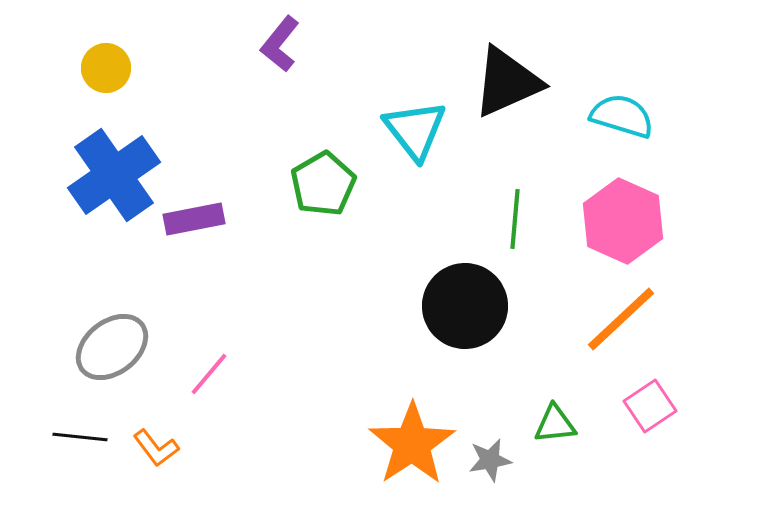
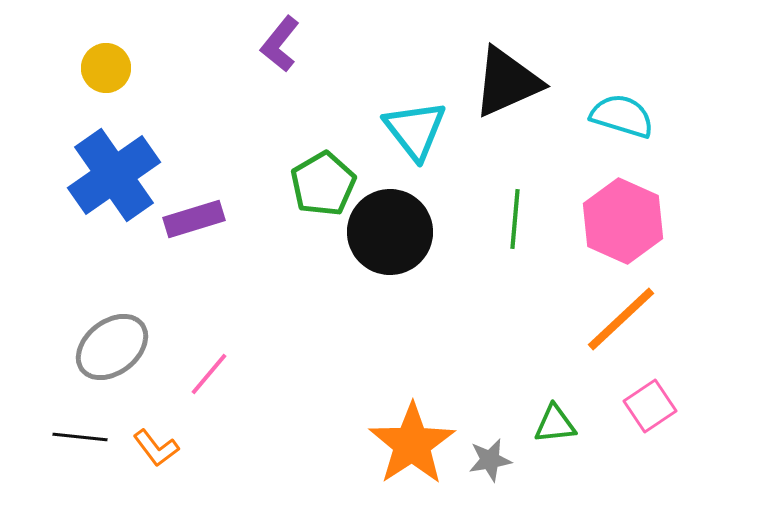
purple rectangle: rotated 6 degrees counterclockwise
black circle: moved 75 px left, 74 px up
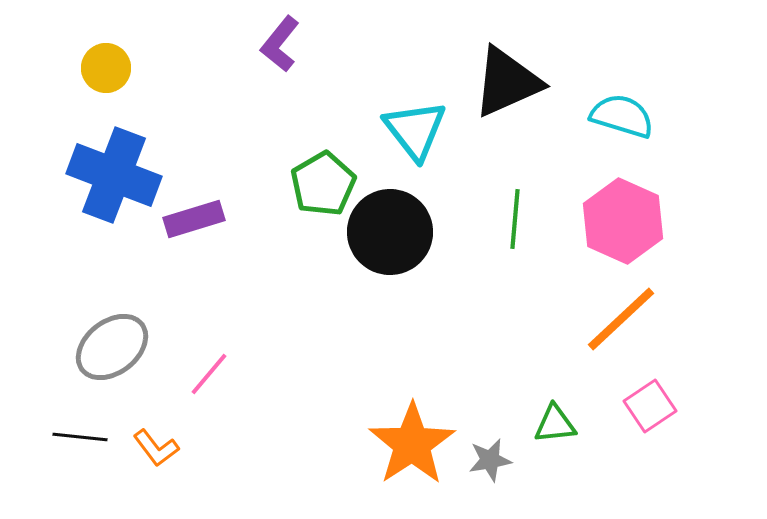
blue cross: rotated 34 degrees counterclockwise
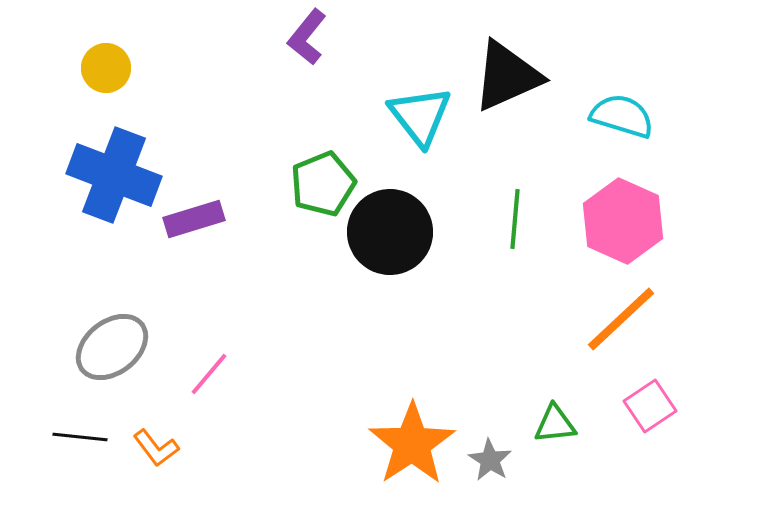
purple L-shape: moved 27 px right, 7 px up
black triangle: moved 6 px up
cyan triangle: moved 5 px right, 14 px up
green pentagon: rotated 8 degrees clockwise
gray star: rotated 30 degrees counterclockwise
